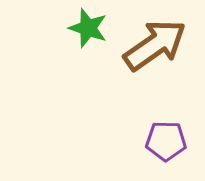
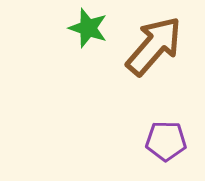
brown arrow: moved 1 px left, 1 px down; rotated 14 degrees counterclockwise
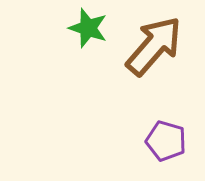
purple pentagon: rotated 15 degrees clockwise
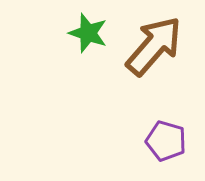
green star: moved 5 px down
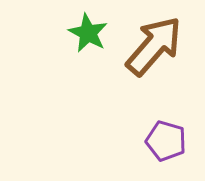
green star: rotated 9 degrees clockwise
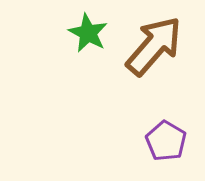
purple pentagon: rotated 15 degrees clockwise
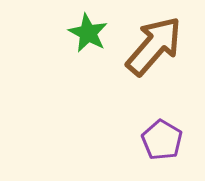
purple pentagon: moved 4 px left, 1 px up
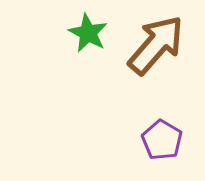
brown arrow: moved 2 px right, 1 px up
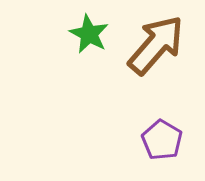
green star: moved 1 px right, 1 px down
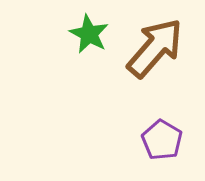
brown arrow: moved 1 px left, 3 px down
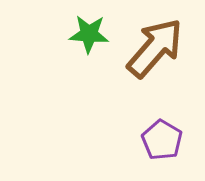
green star: rotated 24 degrees counterclockwise
